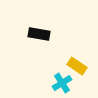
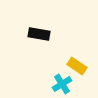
cyan cross: moved 1 px down
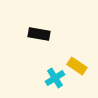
cyan cross: moved 7 px left, 6 px up
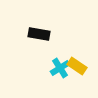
cyan cross: moved 5 px right, 10 px up
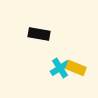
yellow rectangle: moved 1 px left, 2 px down; rotated 12 degrees counterclockwise
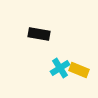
yellow rectangle: moved 3 px right, 2 px down
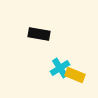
yellow rectangle: moved 4 px left, 5 px down
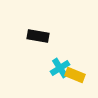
black rectangle: moved 1 px left, 2 px down
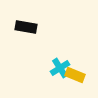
black rectangle: moved 12 px left, 9 px up
